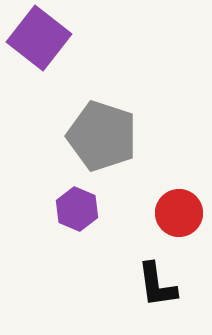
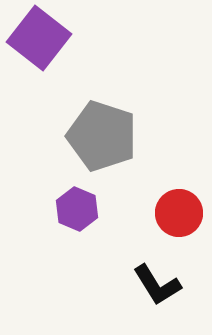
black L-shape: rotated 24 degrees counterclockwise
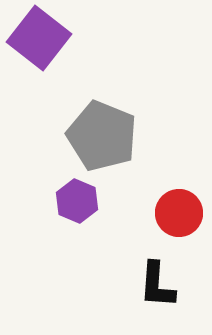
gray pentagon: rotated 4 degrees clockwise
purple hexagon: moved 8 px up
black L-shape: rotated 36 degrees clockwise
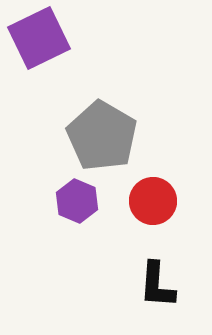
purple square: rotated 26 degrees clockwise
gray pentagon: rotated 8 degrees clockwise
red circle: moved 26 px left, 12 px up
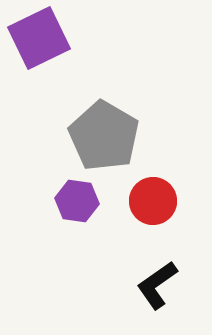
gray pentagon: moved 2 px right
purple hexagon: rotated 15 degrees counterclockwise
black L-shape: rotated 51 degrees clockwise
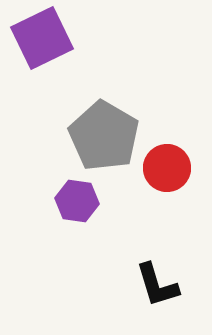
purple square: moved 3 px right
red circle: moved 14 px right, 33 px up
black L-shape: rotated 72 degrees counterclockwise
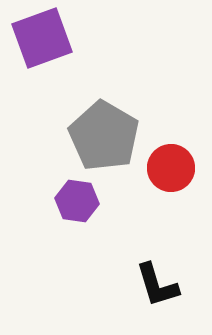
purple square: rotated 6 degrees clockwise
red circle: moved 4 px right
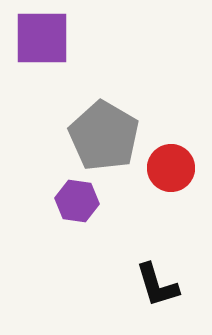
purple square: rotated 20 degrees clockwise
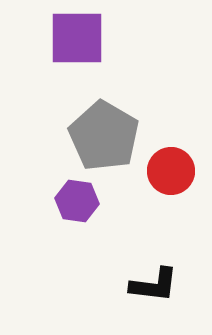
purple square: moved 35 px right
red circle: moved 3 px down
black L-shape: moved 3 px left; rotated 66 degrees counterclockwise
